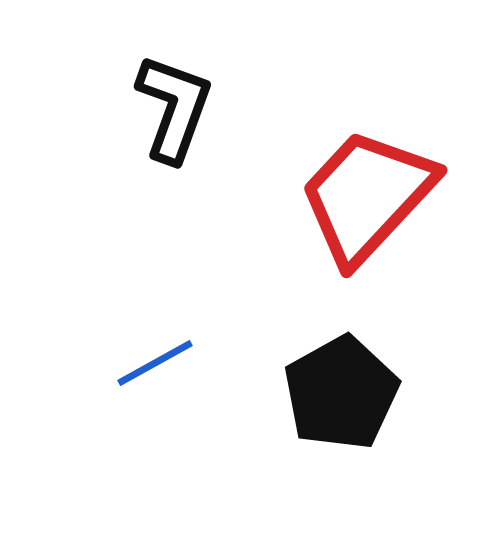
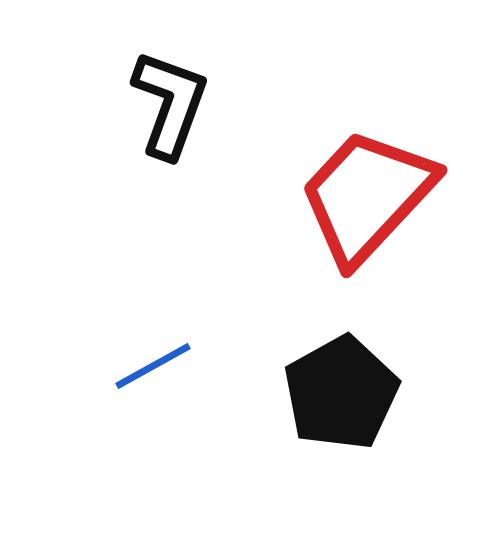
black L-shape: moved 4 px left, 4 px up
blue line: moved 2 px left, 3 px down
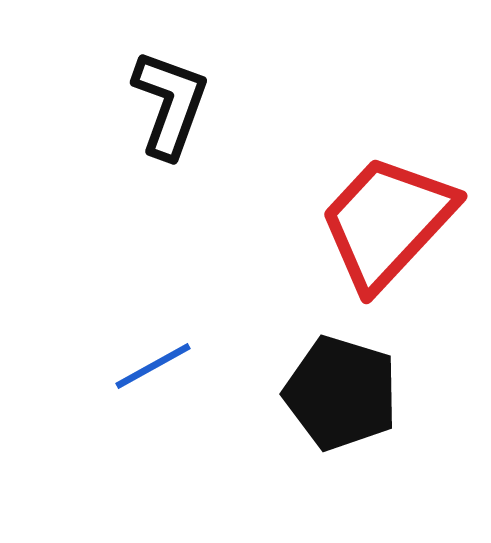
red trapezoid: moved 20 px right, 26 px down
black pentagon: rotated 26 degrees counterclockwise
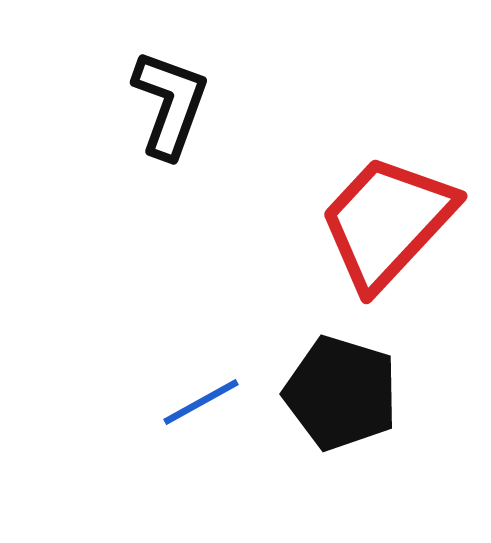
blue line: moved 48 px right, 36 px down
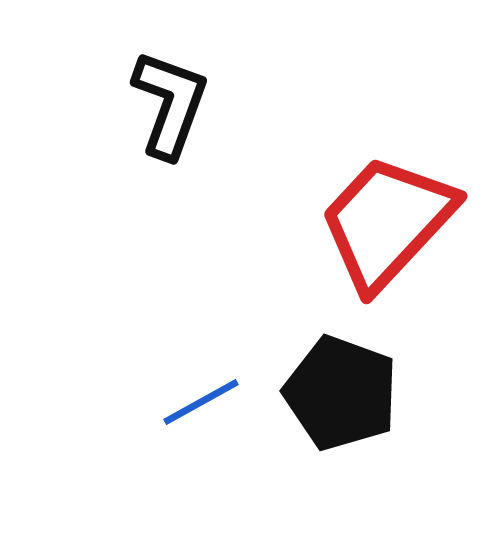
black pentagon: rotated 3 degrees clockwise
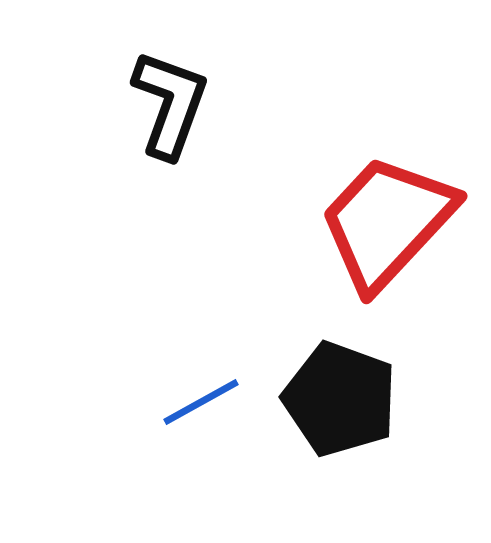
black pentagon: moved 1 px left, 6 px down
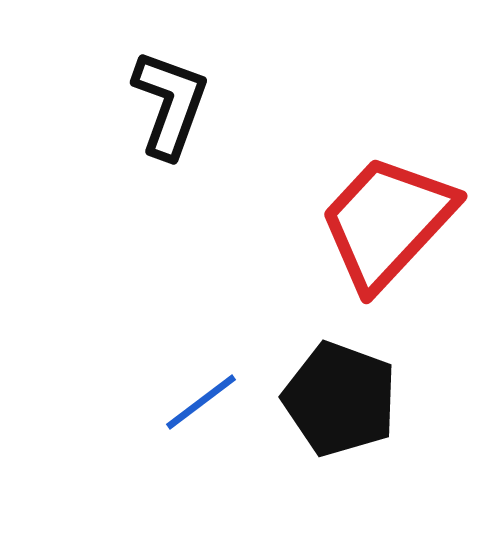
blue line: rotated 8 degrees counterclockwise
